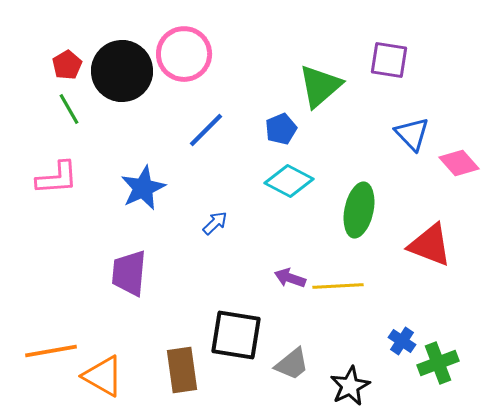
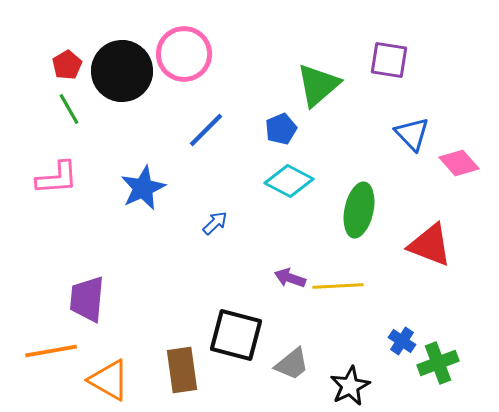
green triangle: moved 2 px left, 1 px up
purple trapezoid: moved 42 px left, 26 px down
black square: rotated 6 degrees clockwise
orange triangle: moved 6 px right, 4 px down
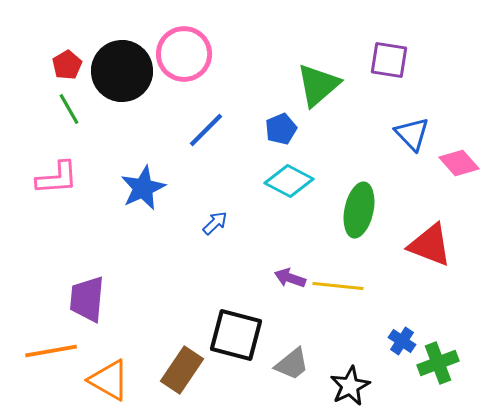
yellow line: rotated 9 degrees clockwise
brown rectangle: rotated 42 degrees clockwise
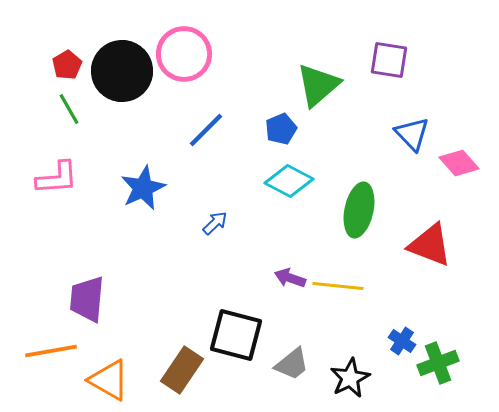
black star: moved 8 px up
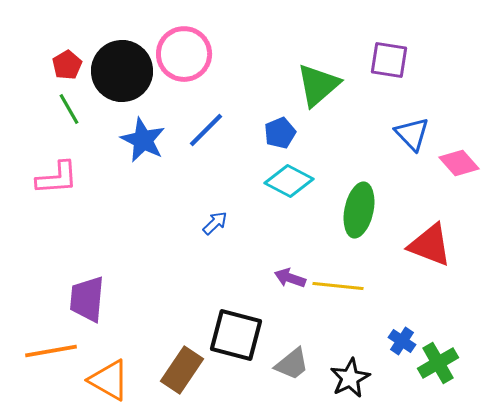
blue pentagon: moved 1 px left, 4 px down
blue star: moved 48 px up; rotated 21 degrees counterclockwise
green cross: rotated 9 degrees counterclockwise
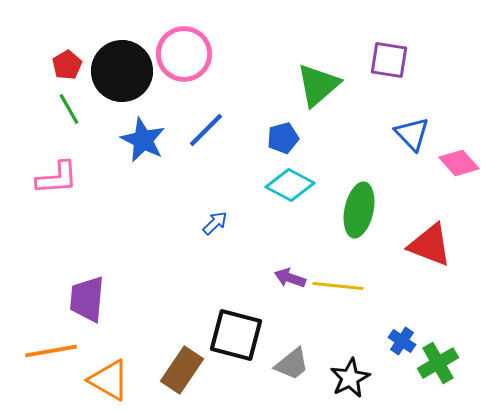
blue pentagon: moved 3 px right, 5 px down; rotated 8 degrees clockwise
cyan diamond: moved 1 px right, 4 px down
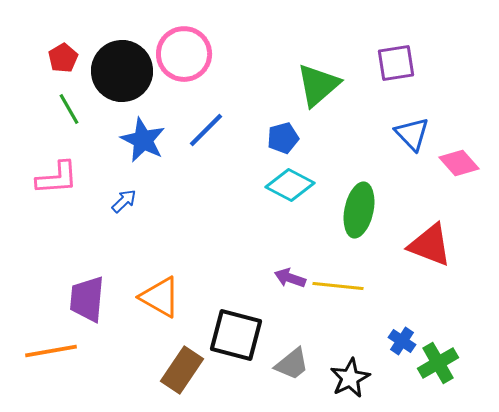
purple square: moved 7 px right, 3 px down; rotated 18 degrees counterclockwise
red pentagon: moved 4 px left, 7 px up
blue arrow: moved 91 px left, 22 px up
orange triangle: moved 51 px right, 83 px up
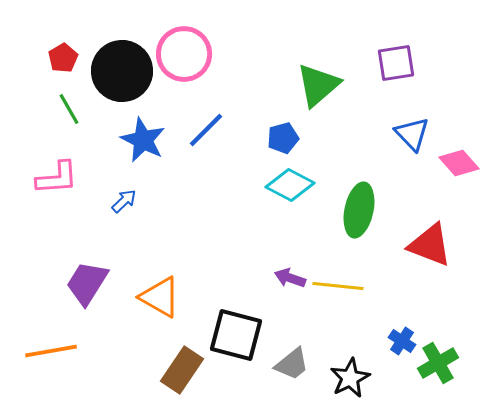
purple trapezoid: moved 16 px up; rotated 27 degrees clockwise
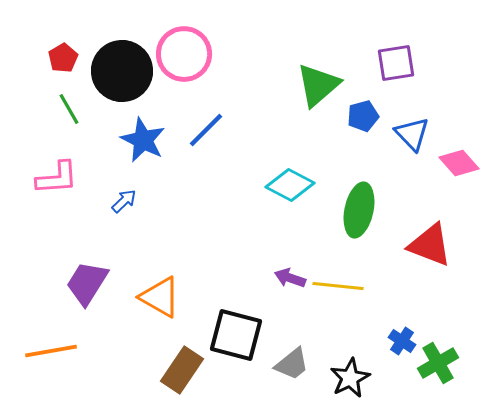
blue pentagon: moved 80 px right, 22 px up
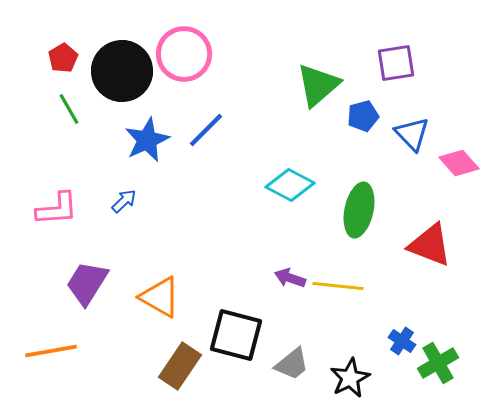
blue star: moved 4 px right; rotated 21 degrees clockwise
pink L-shape: moved 31 px down
brown rectangle: moved 2 px left, 4 px up
